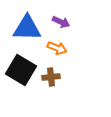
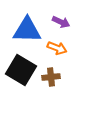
blue triangle: moved 2 px down
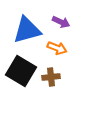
blue triangle: rotated 16 degrees counterclockwise
black square: moved 1 px down
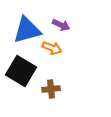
purple arrow: moved 3 px down
orange arrow: moved 5 px left
brown cross: moved 12 px down
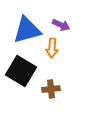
orange arrow: rotated 72 degrees clockwise
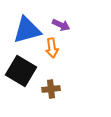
orange arrow: rotated 12 degrees counterclockwise
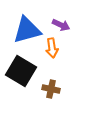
brown cross: rotated 18 degrees clockwise
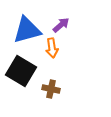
purple arrow: rotated 66 degrees counterclockwise
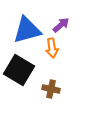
black square: moved 2 px left, 1 px up
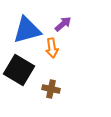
purple arrow: moved 2 px right, 1 px up
